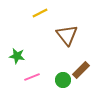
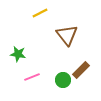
green star: moved 1 px right, 2 px up
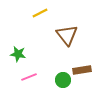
brown rectangle: moved 1 px right; rotated 36 degrees clockwise
pink line: moved 3 px left
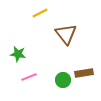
brown triangle: moved 1 px left, 1 px up
brown rectangle: moved 2 px right, 3 px down
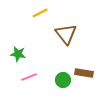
brown rectangle: rotated 18 degrees clockwise
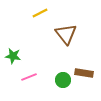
green star: moved 5 px left, 2 px down
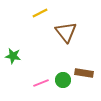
brown triangle: moved 2 px up
pink line: moved 12 px right, 6 px down
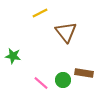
pink line: rotated 63 degrees clockwise
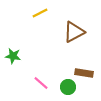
brown triangle: moved 8 px right; rotated 40 degrees clockwise
green circle: moved 5 px right, 7 px down
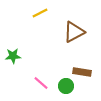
green star: rotated 14 degrees counterclockwise
brown rectangle: moved 2 px left, 1 px up
green circle: moved 2 px left, 1 px up
